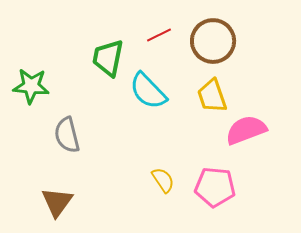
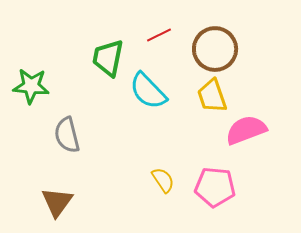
brown circle: moved 2 px right, 8 px down
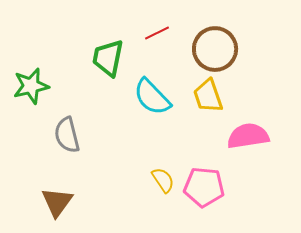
red line: moved 2 px left, 2 px up
green star: rotated 18 degrees counterclockwise
cyan semicircle: moved 4 px right, 6 px down
yellow trapezoid: moved 4 px left
pink semicircle: moved 2 px right, 6 px down; rotated 12 degrees clockwise
pink pentagon: moved 11 px left
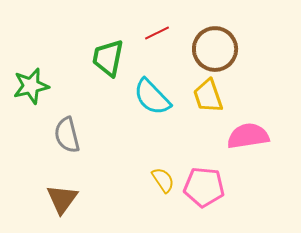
brown triangle: moved 5 px right, 3 px up
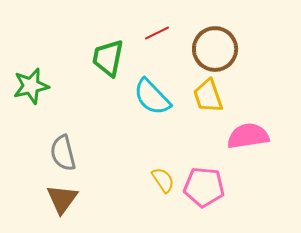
gray semicircle: moved 4 px left, 18 px down
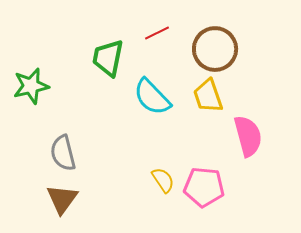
pink semicircle: rotated 84 degrees clockwise
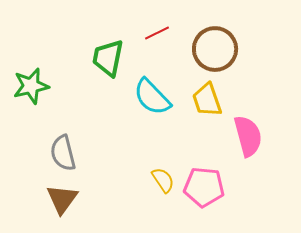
yellow trapezoid: moved 1 px left, 4 px down
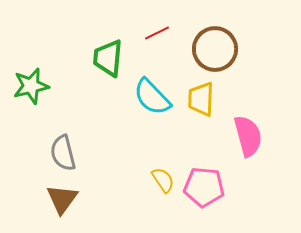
green trapezoid: rotated 6 degrees counterclockwise
yellow trapezoid: moved 6 px left, 1 px up; rotated 21 degrees clockwise
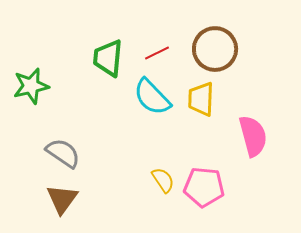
red line: moved 20 px down
pink semicircle: moved 5 px right
gray semicircle: rotated 138 degrees clockwise
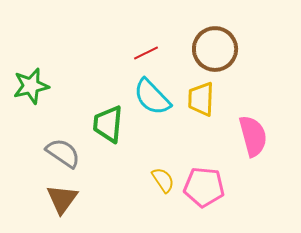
red line: moved 11 px left
green trapezoid: moved 66 px down
